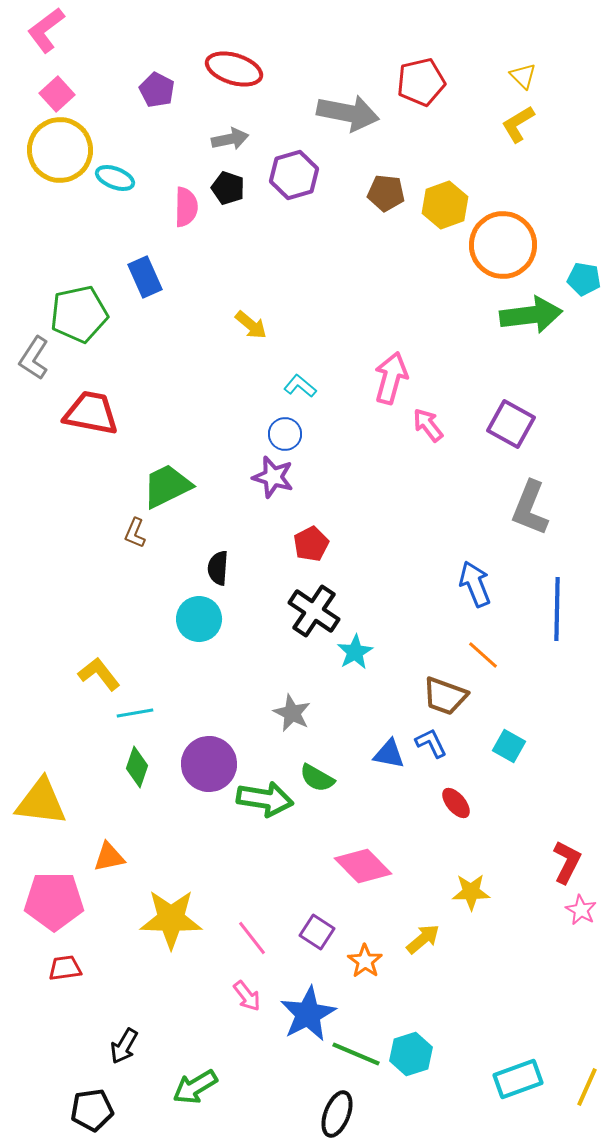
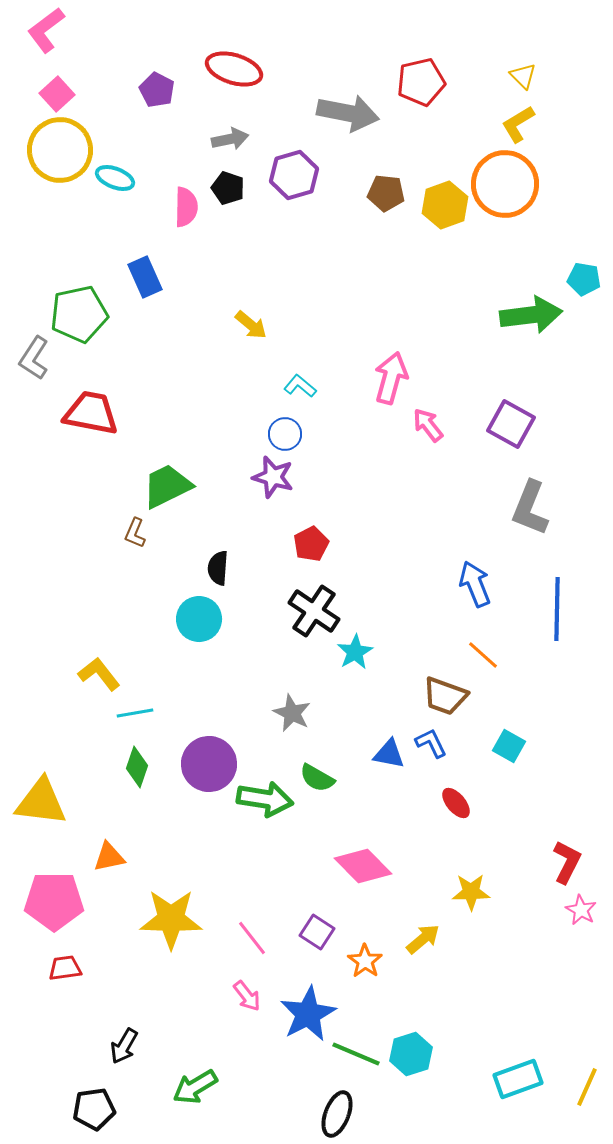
orange circle at (503, 245): moved 2 px right, 61 px up
black pentagon at (92, 1110): moved 2 px right, 1 px up
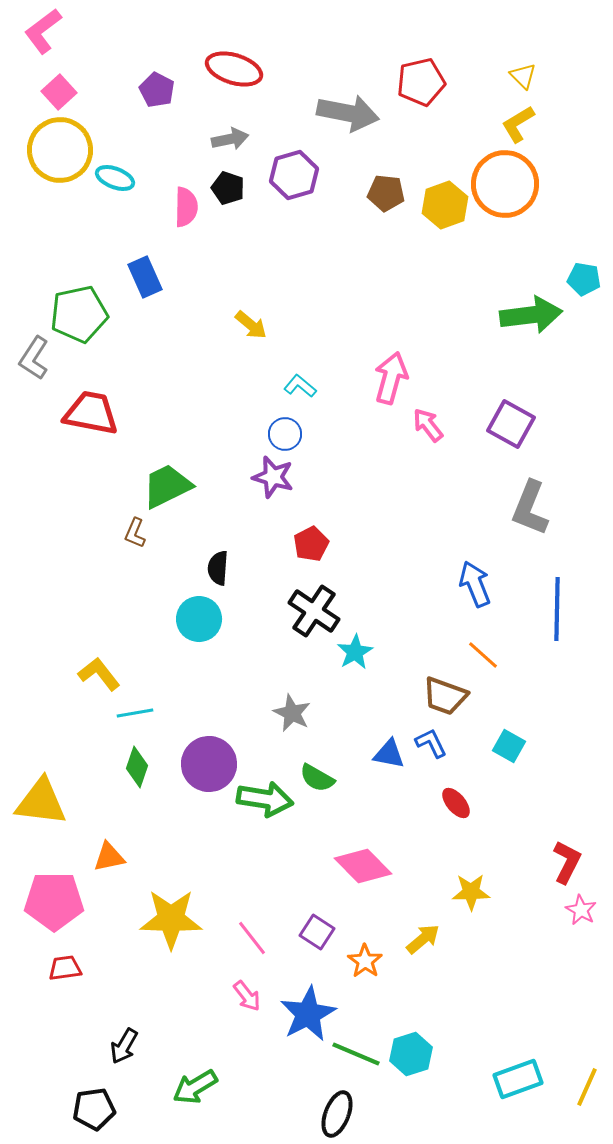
pink L-shape at (46, 30): moved 3 px left, 1 px down
pink square at (57, 94): moved 2 px right, 2 px up
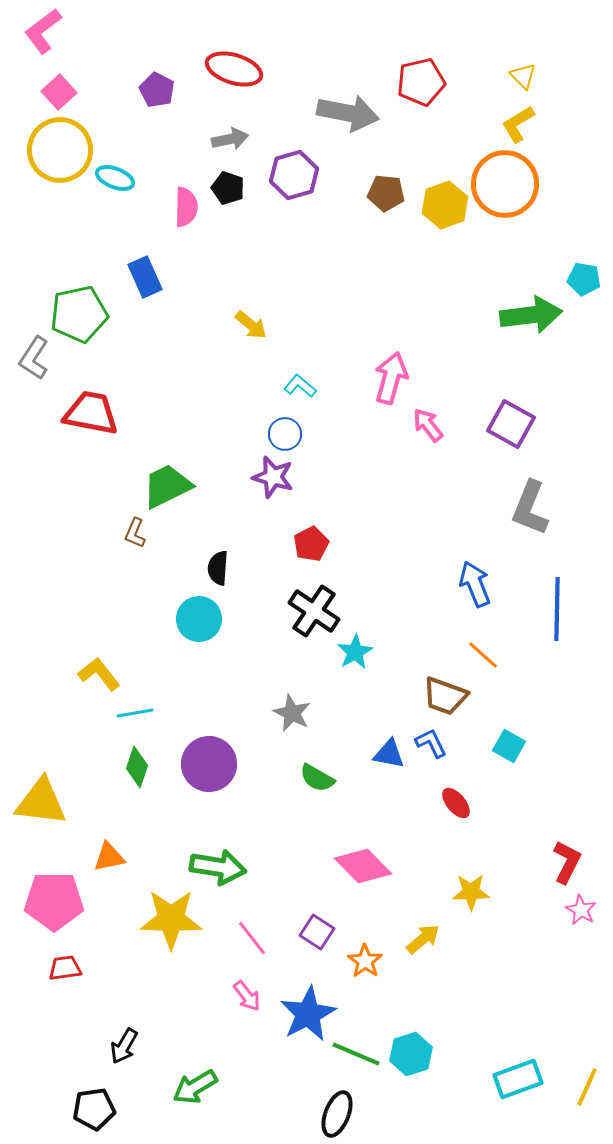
green arrow at (265, 799): moved 47 px left, 68 px down
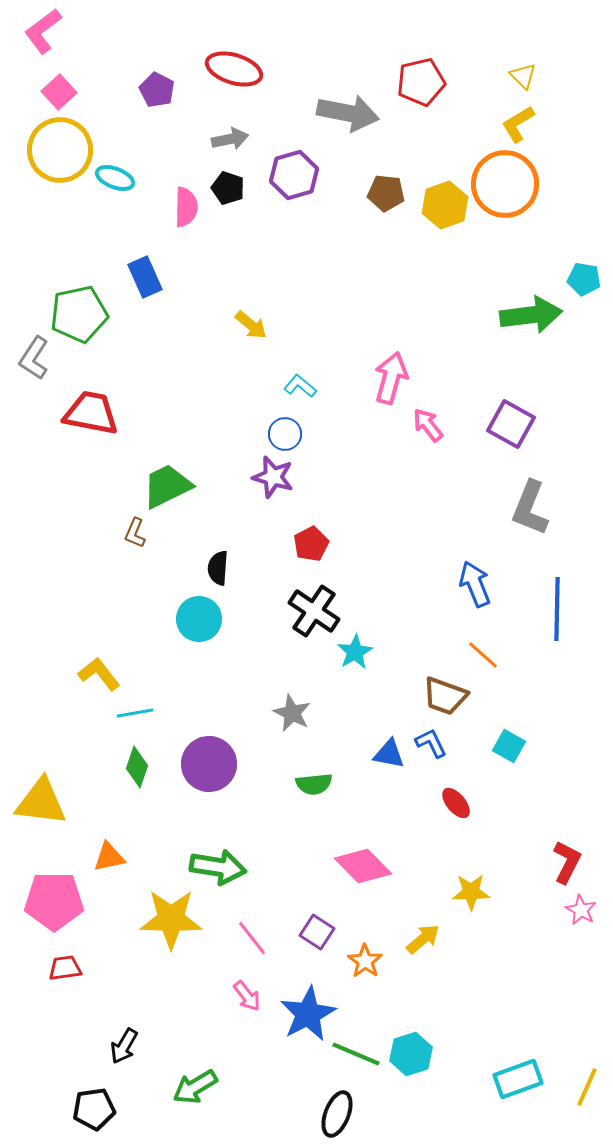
green semicircle at (317, 778): moved 3 px left, 6 px down; rotated 36 degrees counterclockwise
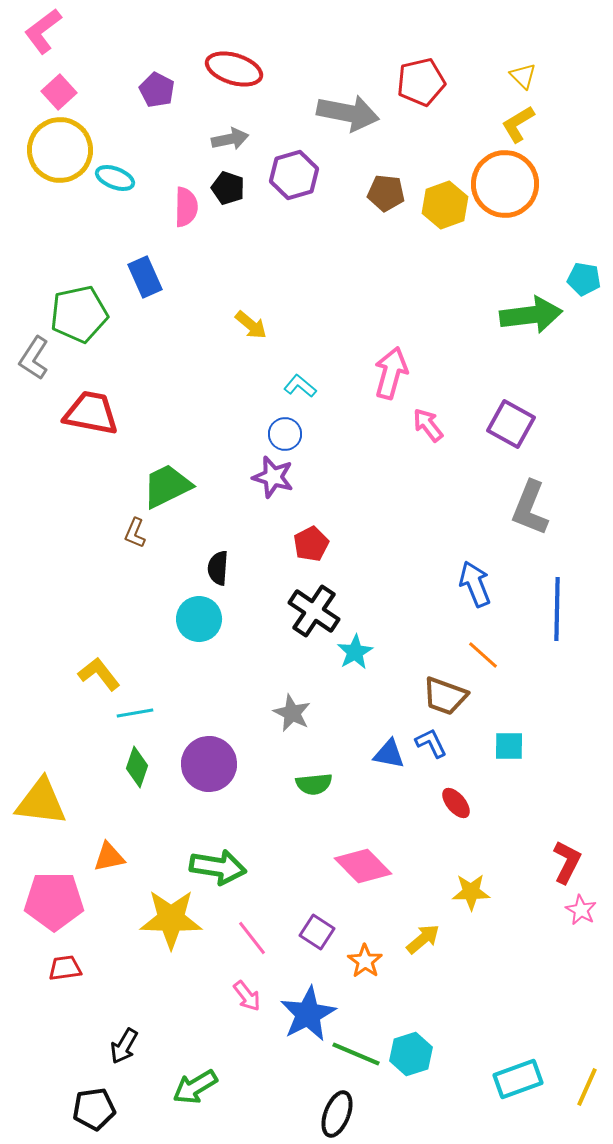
pink arrow at (391, 378): moved 5 px up
cyan square at (509, 746): rotated 28 degrees counterclockwise
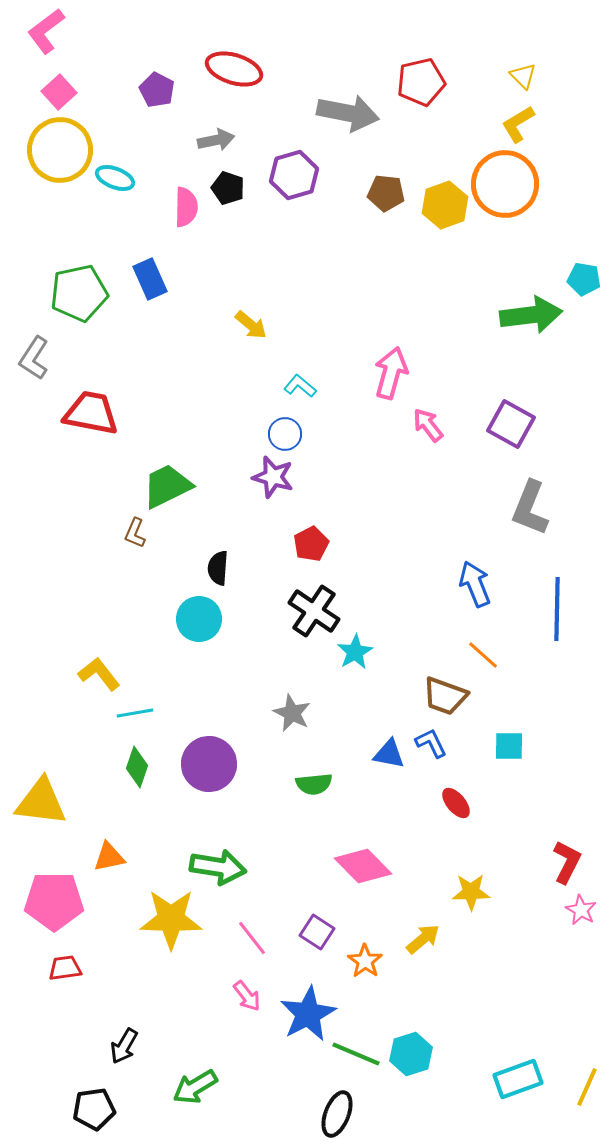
pink L-shape at (43, 31): moved 3 px right
gray arrow at (230, 139): moved 14 px left, 1 px down
blue rectangle at (145, 277): moved 5 px right, 2 px down
green pentagon at (79, 314): moved 21 px up
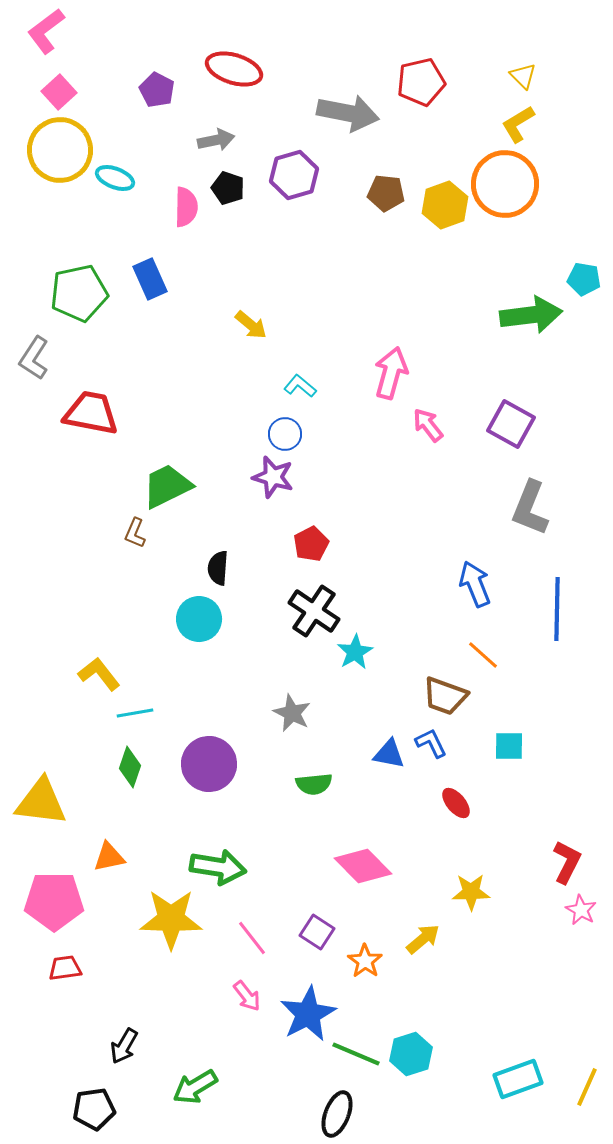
green diamond at (137, 767): moved 7 px left
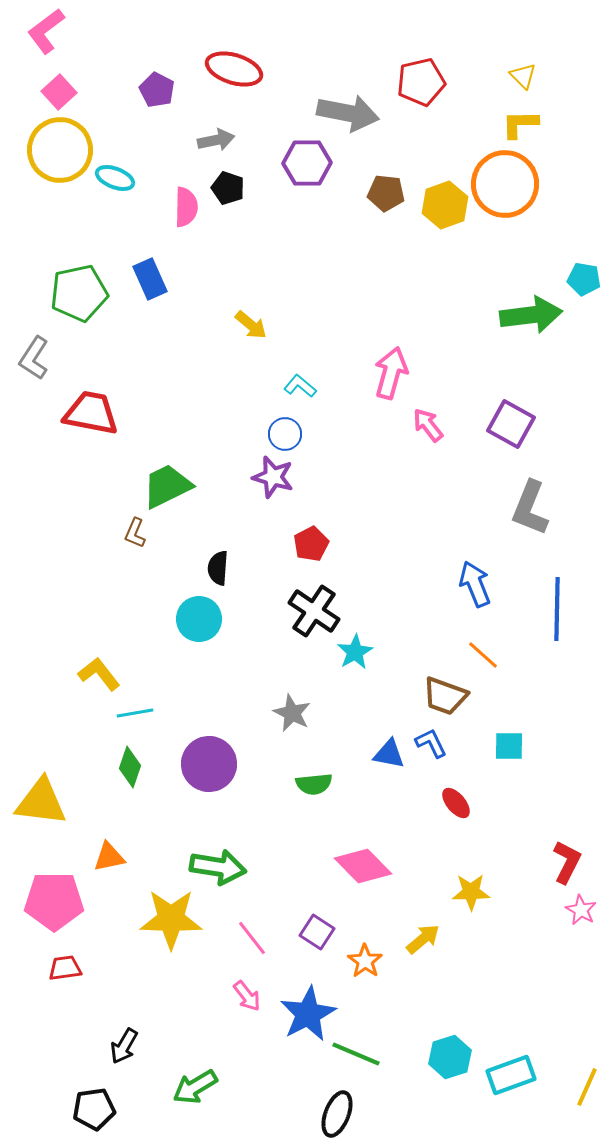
yellow L-shape at (518, 124): moved 2 px right; rotated 30 degrees clockwise
purple hexagon at (294, 175): moved 13 px right, 12 px up; rotated 15 degrees clockwise
cyan hexagon at (411, 1054): moved 39 px right, 3 px down
cyan rectangle at (518, 1079): moved 7 px left, 4 px up
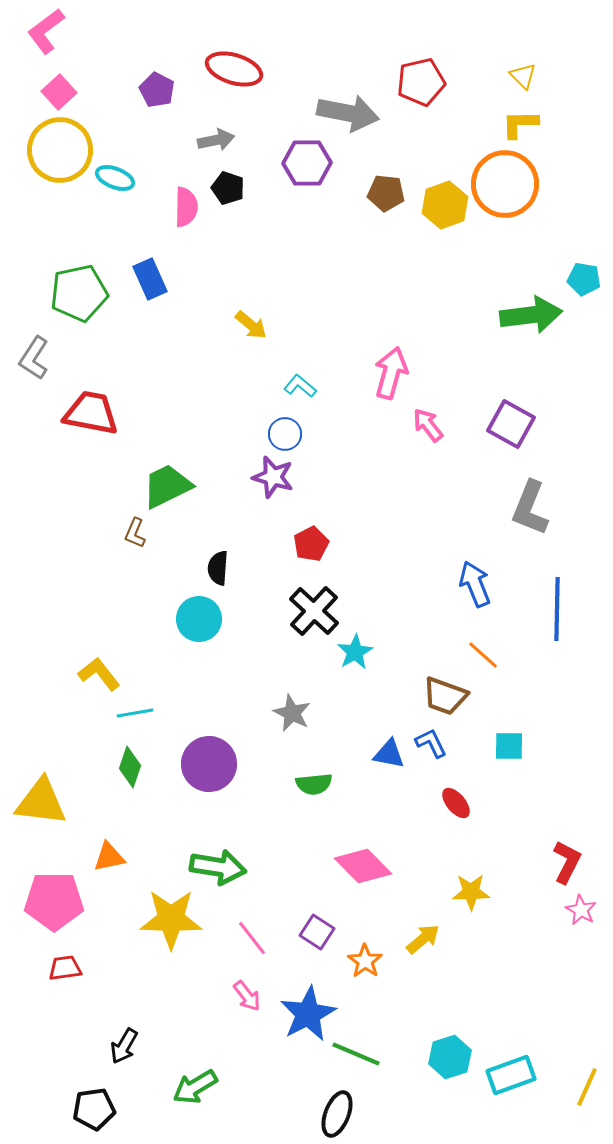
black cross at (314, 611): rotated 9 degrees clockwise
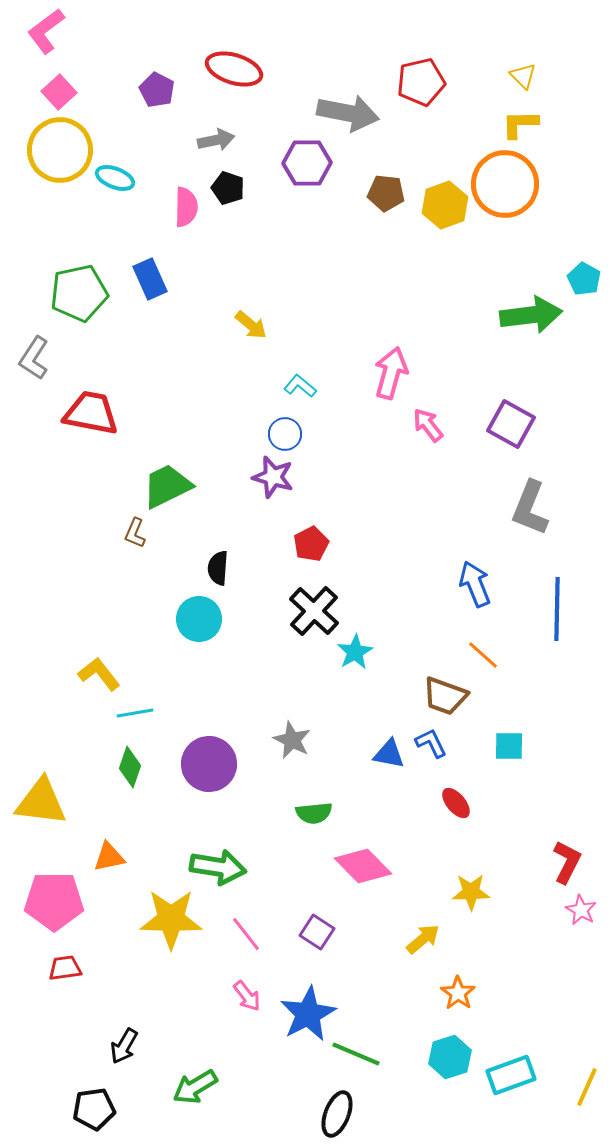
cyan pentagon at (584, 279): rotated 20 degrees clockwise
gray star at (292, 713): moved 27 px down
green semicircle at (314, 784): moved 29 px down
pink line at (252, 938): moved 6 px left, 4 px up
orange star at (365, 961): moved 93 px right, 32 px down
